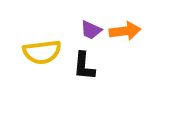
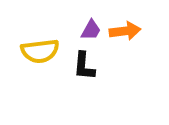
purple trapezoid: rotated 85 degrees counterclockwise
yellow semicircle: moved 2 px left, 1 px up
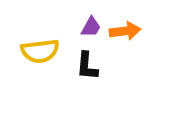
purple trapezoid: moved 3 px up
black L-shape: moved 3 px right
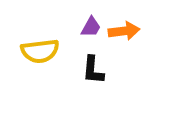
orange arrow: moved 1 px left
black L-shape: moved 6 px right, 4 px down
